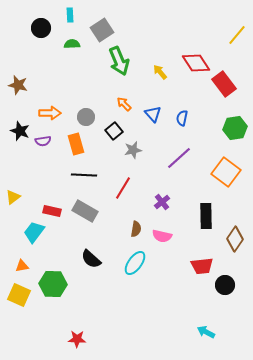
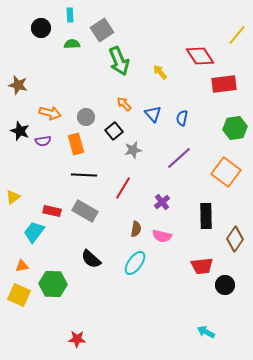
red diamond at (196, 63): moved 4 px right, 7 px up
red rectangle at (224, 84): rotated 60 degrees counterclockwise
orange arrow at (50, 113): rotated 15 degrees clockwise
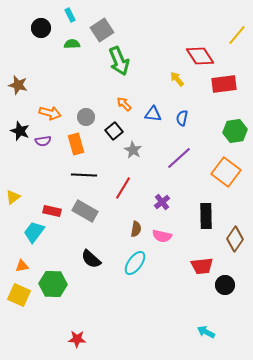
cyan rectangle at (70, 15): rotated 24 degrees counterclockwise
yellow arrow at (160, 72): moved 17 px right, 7 px down
blue triangle at (153, 114): rotated 42 degrees counterclockwise
green hexagon at (235, 128): moved 3 px down
gray star at (133, 150): rotated 30 degrees counterclockwise
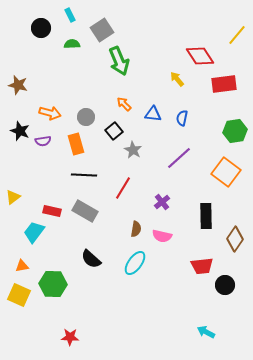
red star at (77, 339): moved 7 px left, 2 px up
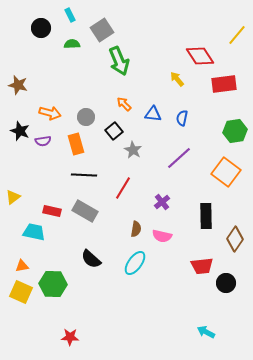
cyan trapezoid at (34, 232): rotated 65 degrees clockwise
black circle at (225, 285): moved 1 px right, 2 px up
yellow square at (19, 295): moved 2 px right, 3 px up
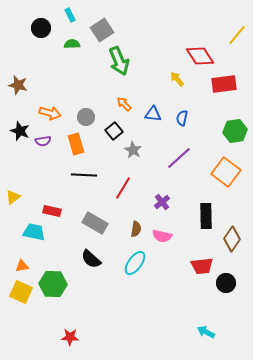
gray rectangle at (85, 211): moved 10 px right, 12 px down
brown diamond at (235, 239): moved 3 px left
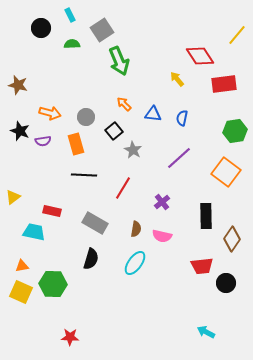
black semicircle at (91, 259): rotated 115 degrees counterclockwise
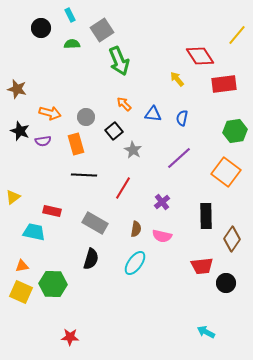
brown star at (18, 85): moved 1 px left, 4 px down
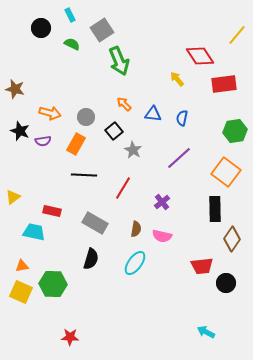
green semicircle at (72, 44): rotated 28 degrees clockwise
brown star at (17, 89): moved 2 px left
orange rectangle at (76, 144): rotated 45 degrees clockwise
black rectangle at (206, 216): moved 9 px right, 7 px up
